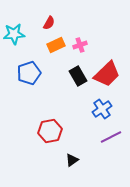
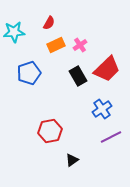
cyan star: moved 2 px up
pink cross: rotated 16 degrees counterclockwise
red trapezoid: moved 5 px up
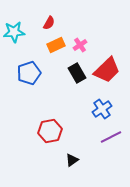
red trapezoid: moved 1 px down
black rectangle: moved 1 px left, 3 px up
